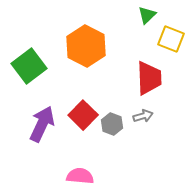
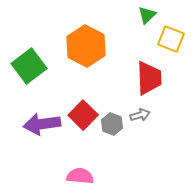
gray arrow: moved 3 px left, 1 px up
purple arrow: rotated 123 degrees counterclockwise
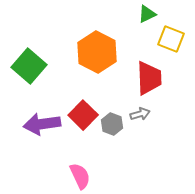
green triangle: moved 1 px up; rotated 18 degrees clockwise
orange hexagon: moved 11 px right, 6 px down
green square: rotated 12 degrees counterclockwise
gray arrow: moved 1 px up
pink semicircle: rotated 60 degrees clockwise
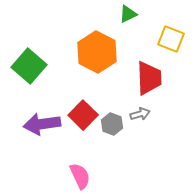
green triangle: moved 19 px left
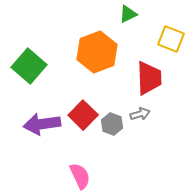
orange hexagon: rotated 12 degrees clockwise
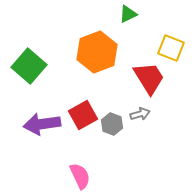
yellow square: moved 9 px down
red trapezoid: rotated 30 degrees counterclockwise
red square: rotated 16 degrees clockwise
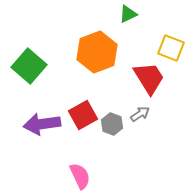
gray arrow: rotated 18 degrees counterclockwise
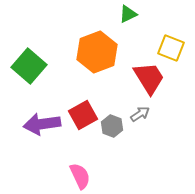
gray hexagon: moved 2 px down
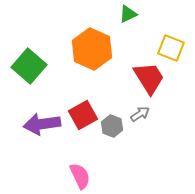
orange hexagon: moved 5 px left, 3 px up; rotated 15 degrees counterclockwise
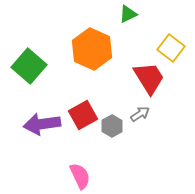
yellow square: rotated 16 degrees clockwise
gray hexagon: rotated 10 degrees clockwise
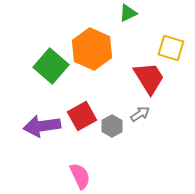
green triangle: moved 1 px up
yellow square: rotated 20 degrees counterclockwise
green square: moved 22 px right
red square: moved 1 px left, 1 px down
purple arrow: moved 2 px down
